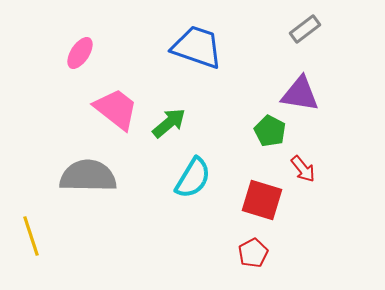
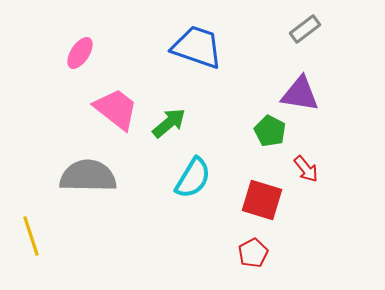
red arrow: moved 3 px right
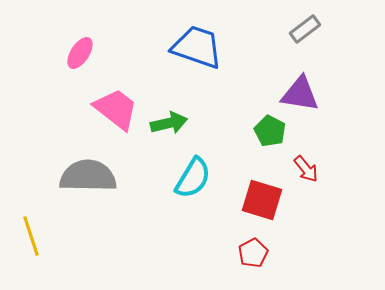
green arrow: rotated 27 degrees clockwise
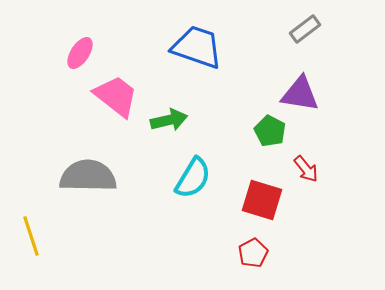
pink trapezoid: moved 13 px up
green arrow: moved 3 px up
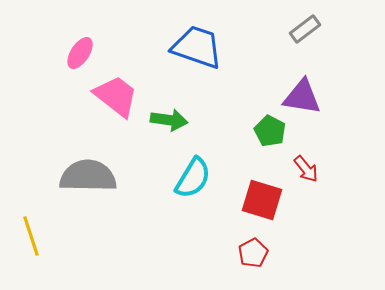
purple triangle: moved 2 px right, 3 px down
green arrow: rotated 21 degrees clockwise
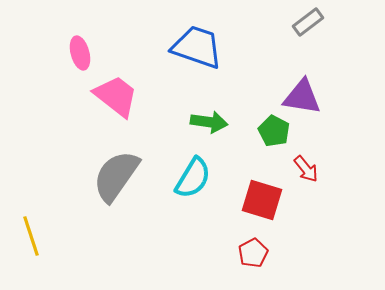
gray rectangle: moved 3 px right, 7 px up
pink ellipse: rotated 48 degrees counterclockwise
green arrow: moved 40 px right, 2 px down
green pentagon: moved 4 px right
gray semicircle: moved 28 px right; rotated 56 degrees counterclockwise
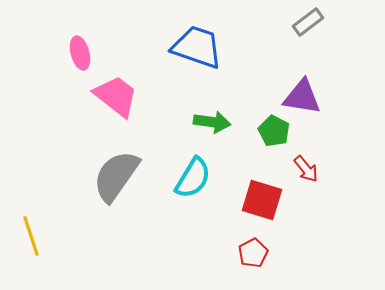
green arrow: moved 3 px right
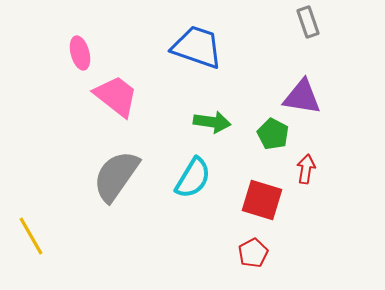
gray rectangle: rotated 72 degrees counterclockwise
green pentagon: moved 1 px left, 3 px down
red arrow: rotated 132 degrees counterclockwise
yellow line: rotated 12 degrees counterclockwise
